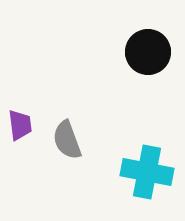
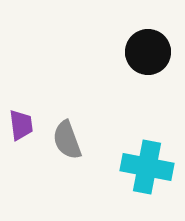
purple trapezoid: moved 1 px right
cyan cross: moved 5 px up
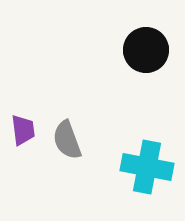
black circle: moved 2 px left, 2 px up
purple trapezoid: moved 2 px right, 5 px down
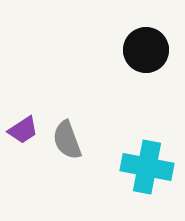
purple trapezoid: rotated 64 degrees clockwise
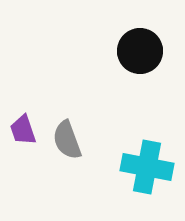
black circle: moved 6 px left, 1 px down
purple trapezoid: rotated 104 degrees clockwise
